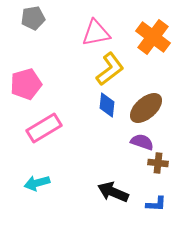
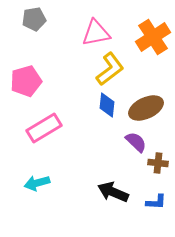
gray pentagon: moved 1 px right, 1 px down
orange cross: rotated 20 degrees clockwise
pink pentagon: moved 3 px up
brown ellipse: rotated 16 degrees clockwise
purple semicircle: moved 6 px left; rotated 25 degrees clockwise
blue L-shape: moved 2 px up
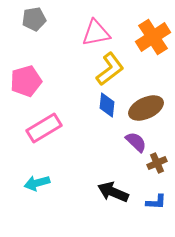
brown cross: moved 1 px left; rotated 30 degrees counterclockwise
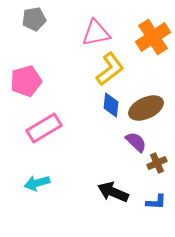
blue diamond: moved 4 px right
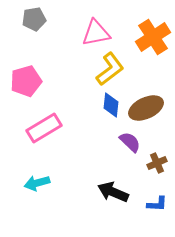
purple semicircle: moved 6 px left
blue L-shape: moved 1 px right, 2 px down
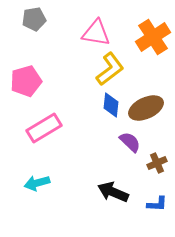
pink triangle: rotated 20 degrees clockwise
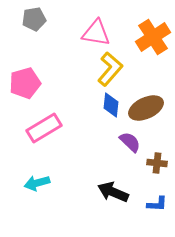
yellow L-shape: rotated 12 degrees counterclockwise
pink pentagon: moved 1 px left, 2 px down
brown cross: rotated 30 degrees clockwise
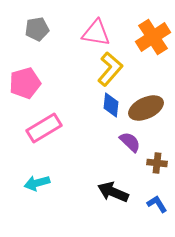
gray pentagon: moved 3 px right, 10 px down
blue L-shape: rotated 125 degrees counterclockwise
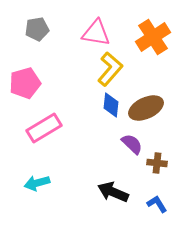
purple semicircle: moved 2 px right, 2 px down
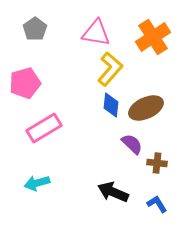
gray pentagon: moved 2 px left; rotated 25 degrees counterclockwise
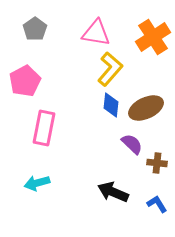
pink pentagon: moved 2 px up; rotated 12 degrees counterclockwise
pink rectangle: rotated 48 degrees counterclockwise
